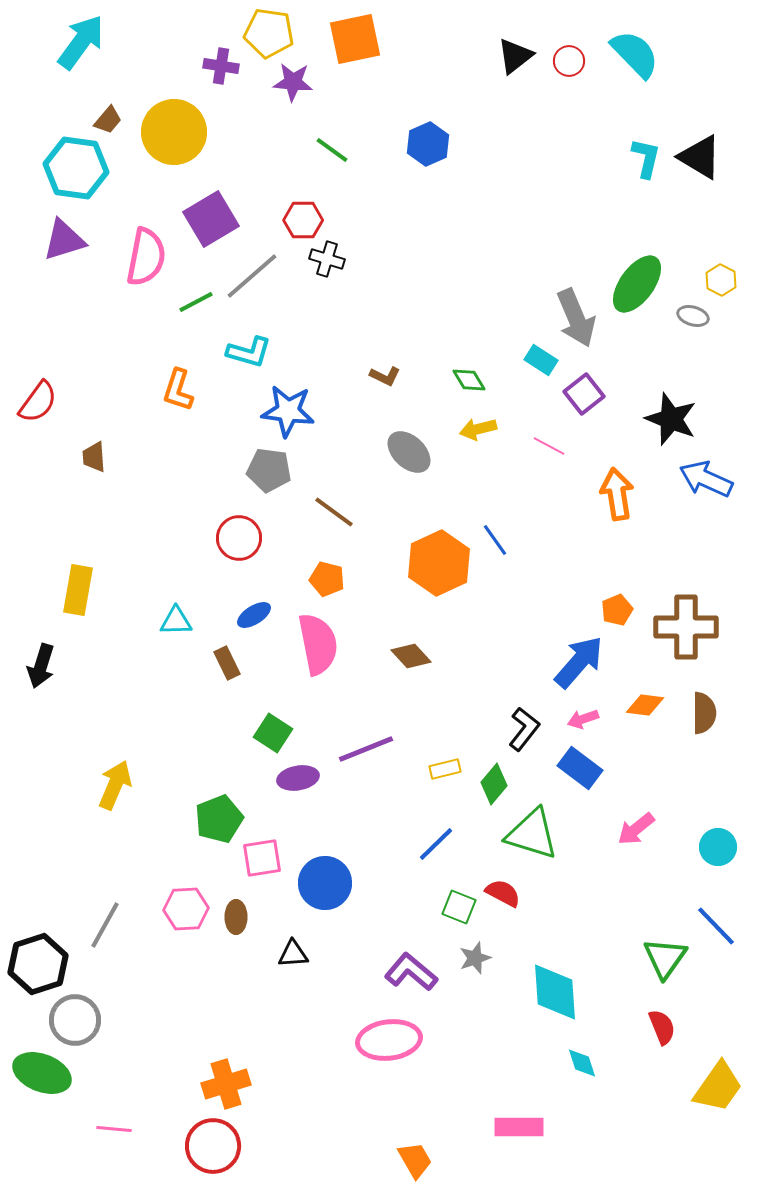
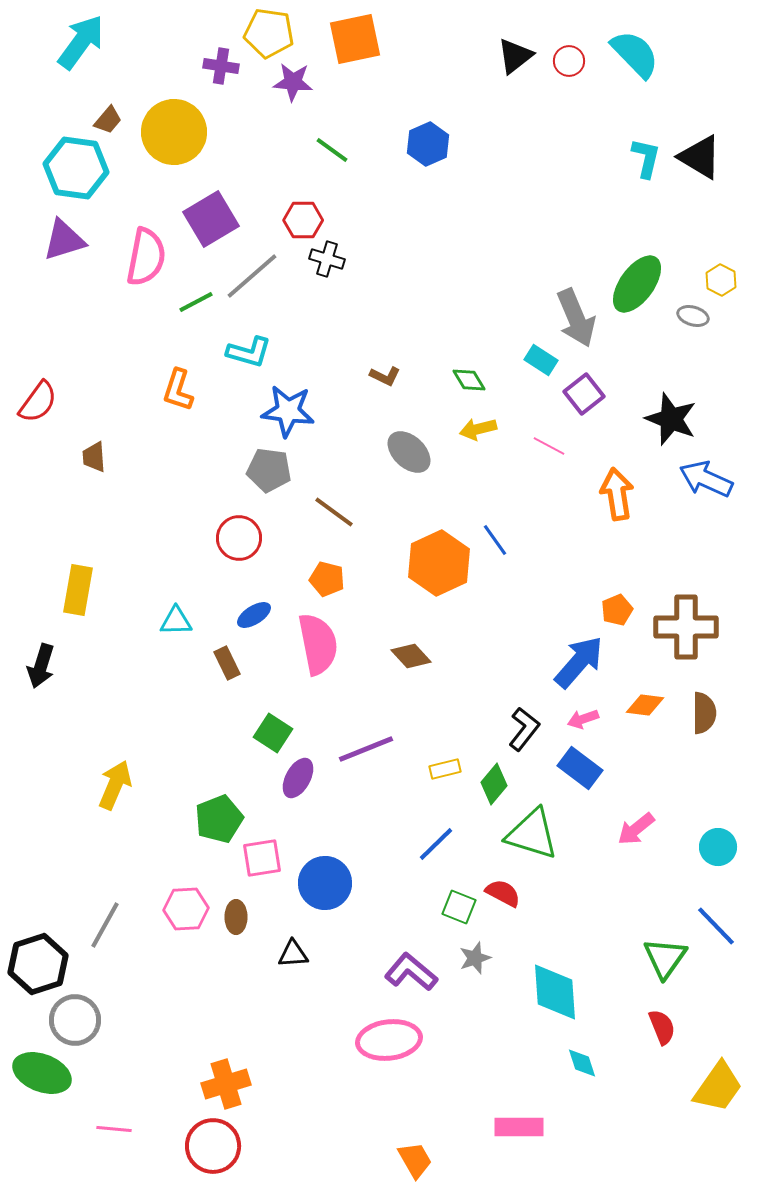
purple ellipse at (298, 778): rotated 51 degrees counterclockwise
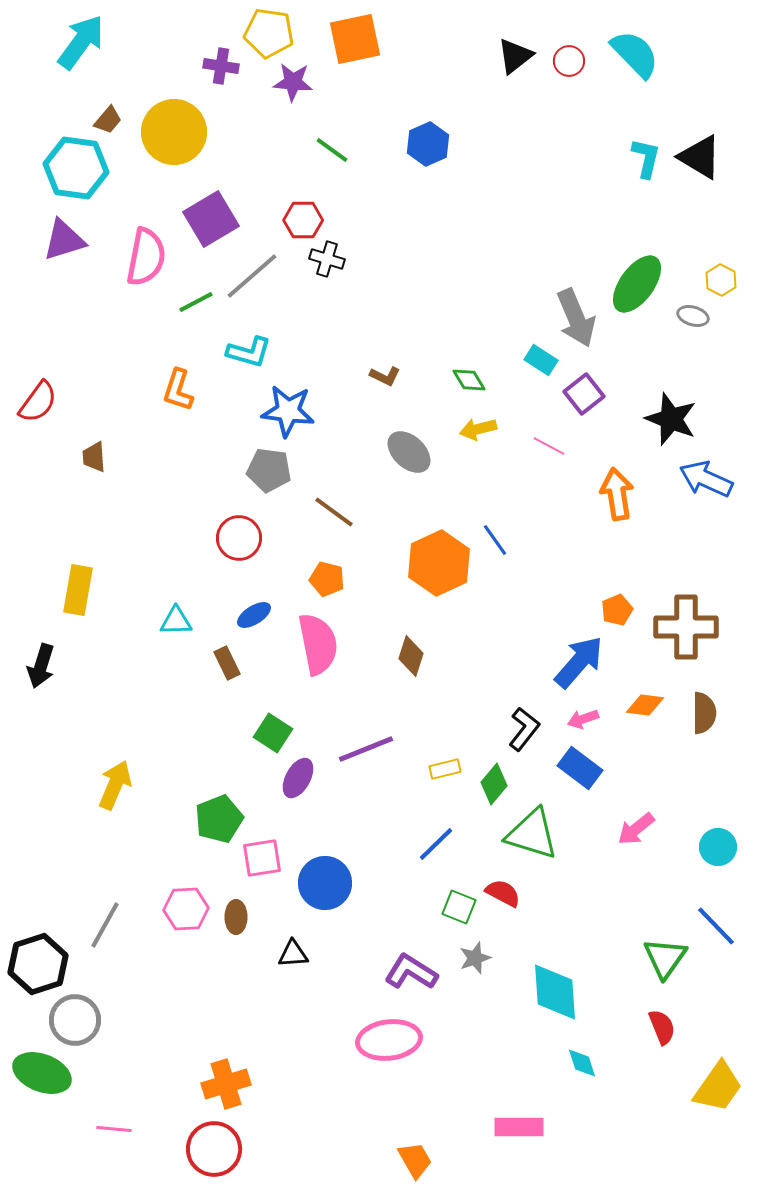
brown diamond at (411, 656): rotated 60 degrees clockwise
purple L-shape at (411, 972): rotated 8 degrees counterclockwise
red circle at (213, 1146): moved 1 px right, 3 px down
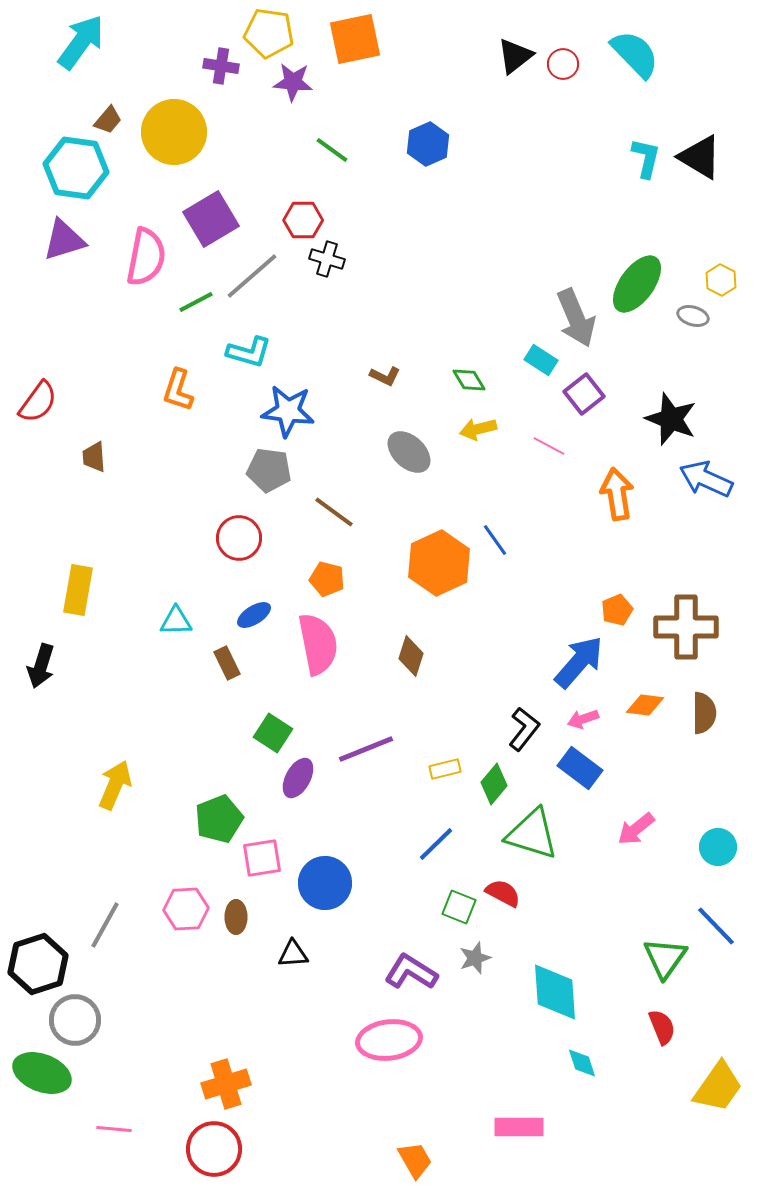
red circle at (569, 61): moved 6 px left, 3 px down
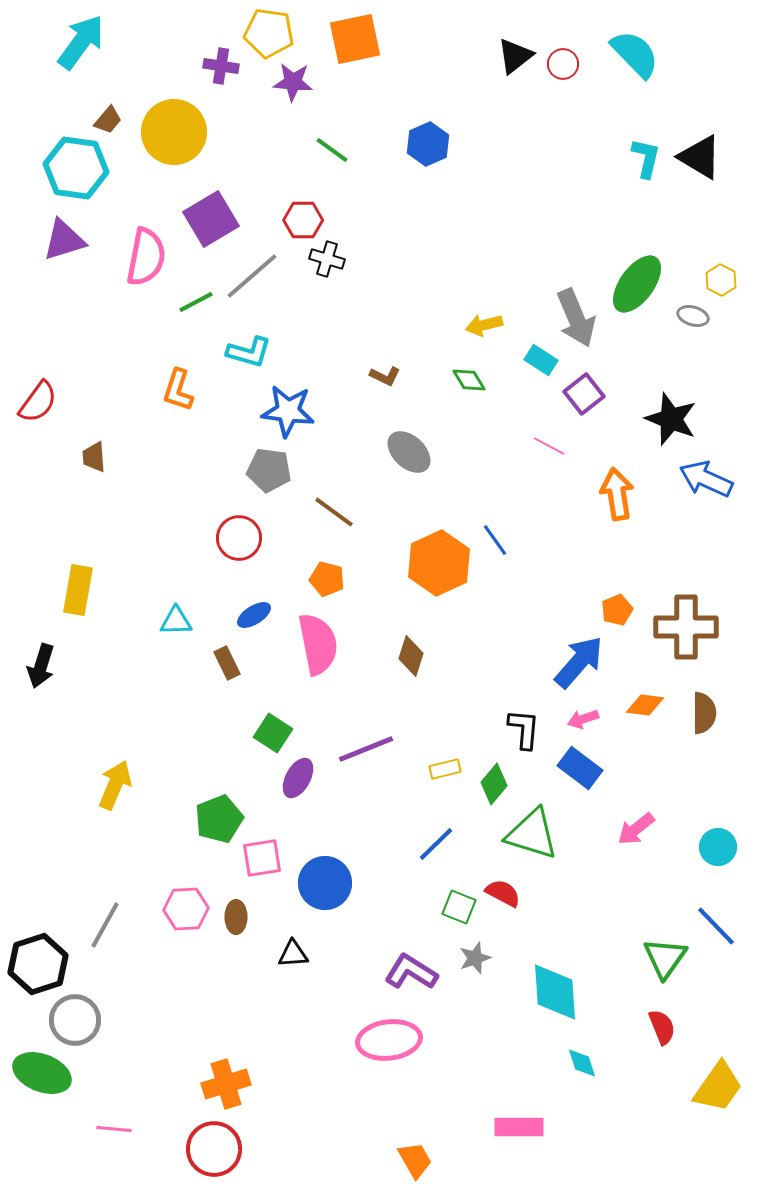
yellow arrow at (478, 429): moved 6 px right, 104 px up
black L-shape at (524, 729): rotated 33 degrees counterclockwise
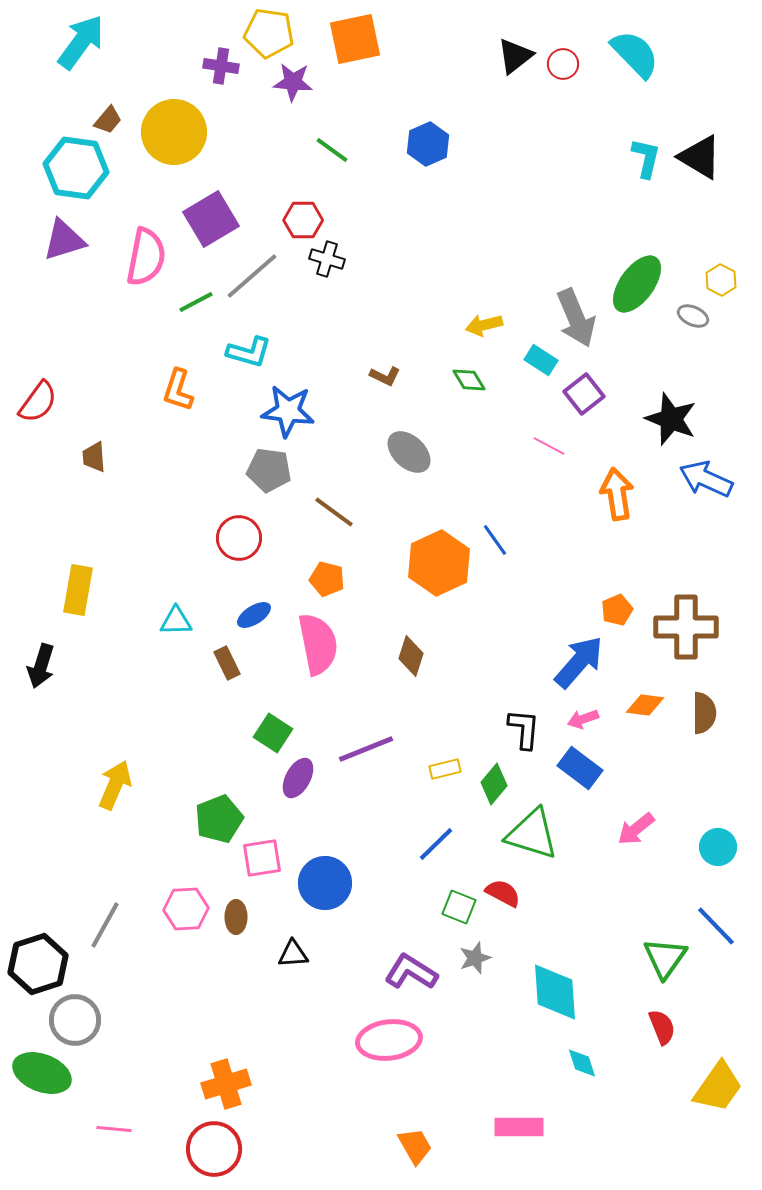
gray ellipse at (693, 316): rotated 8 degrees clockwise
orange trapezoid at (415, 1160): moved 14 px up
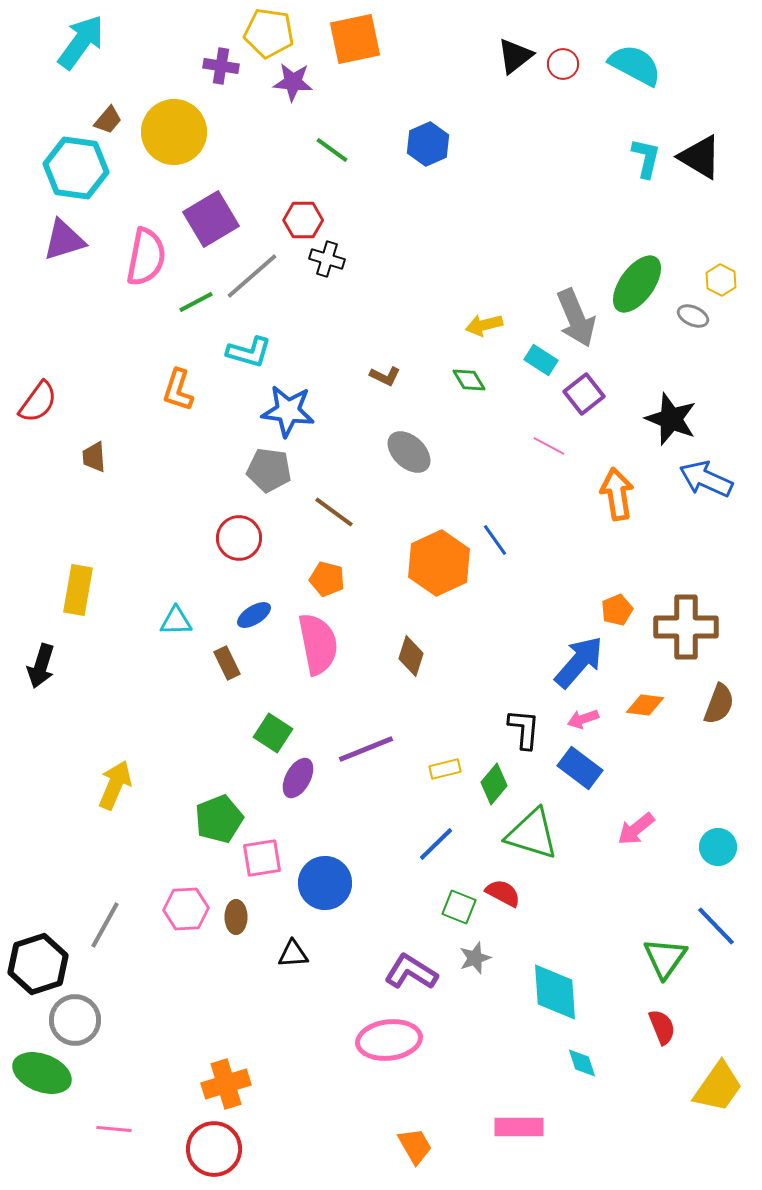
cyan semicircle at (635, 54): moved 11 px down; rotated 18 degrees counterclockwise
brown semicircle at (704, 713): moved 15 px right, 9 px up; rotated 21 degrees clockwise
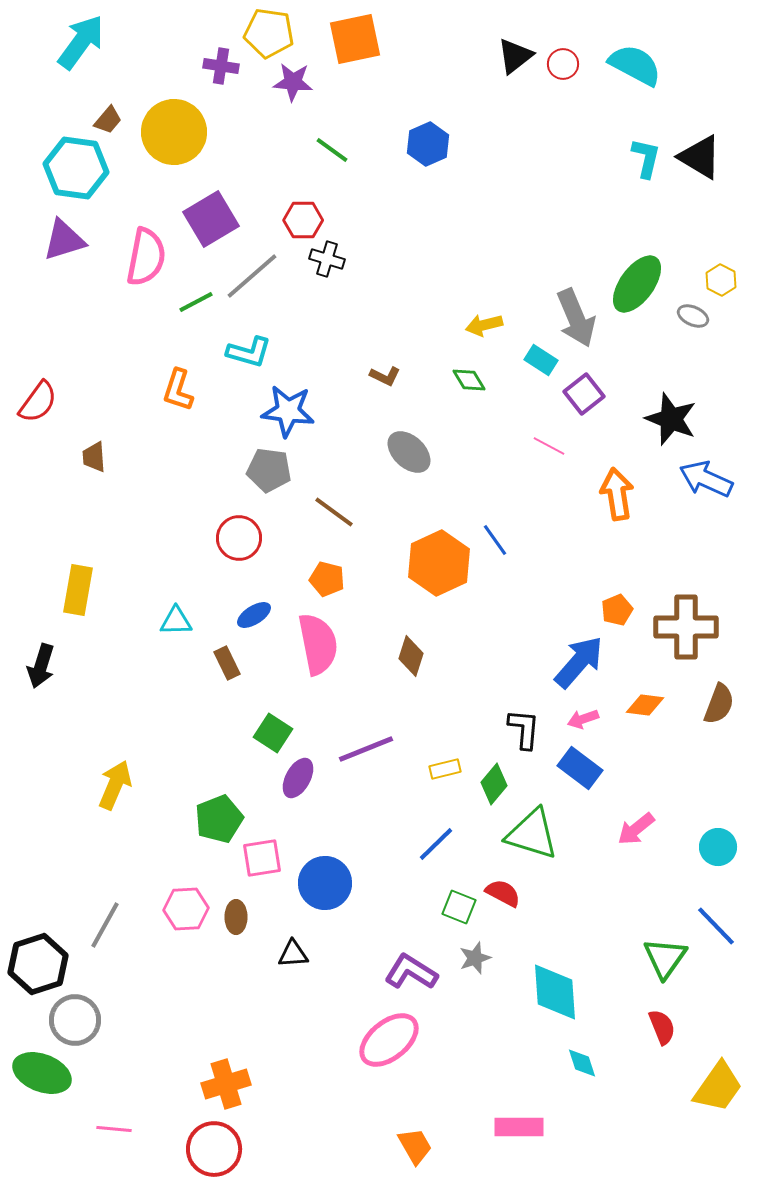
pink ellipse at (389, 1040): rotated 32 degrees counterclockwise
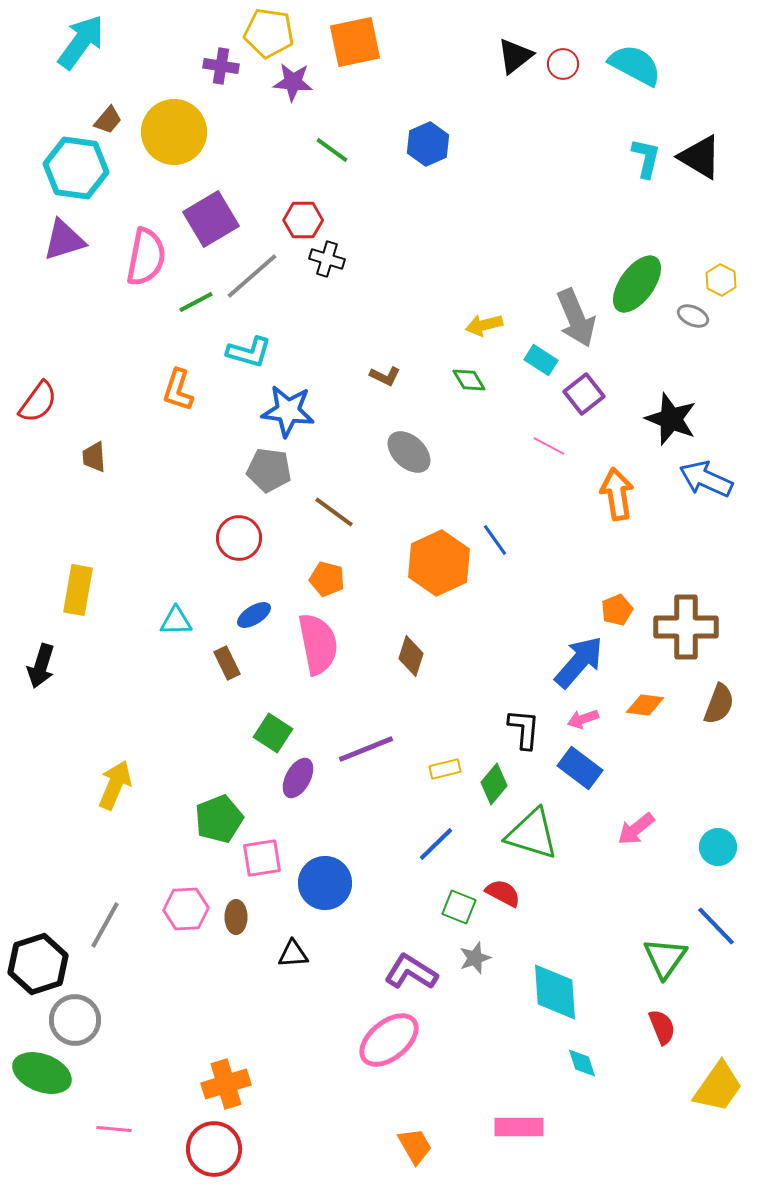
orange square at (355, 39): moved 3 px down
